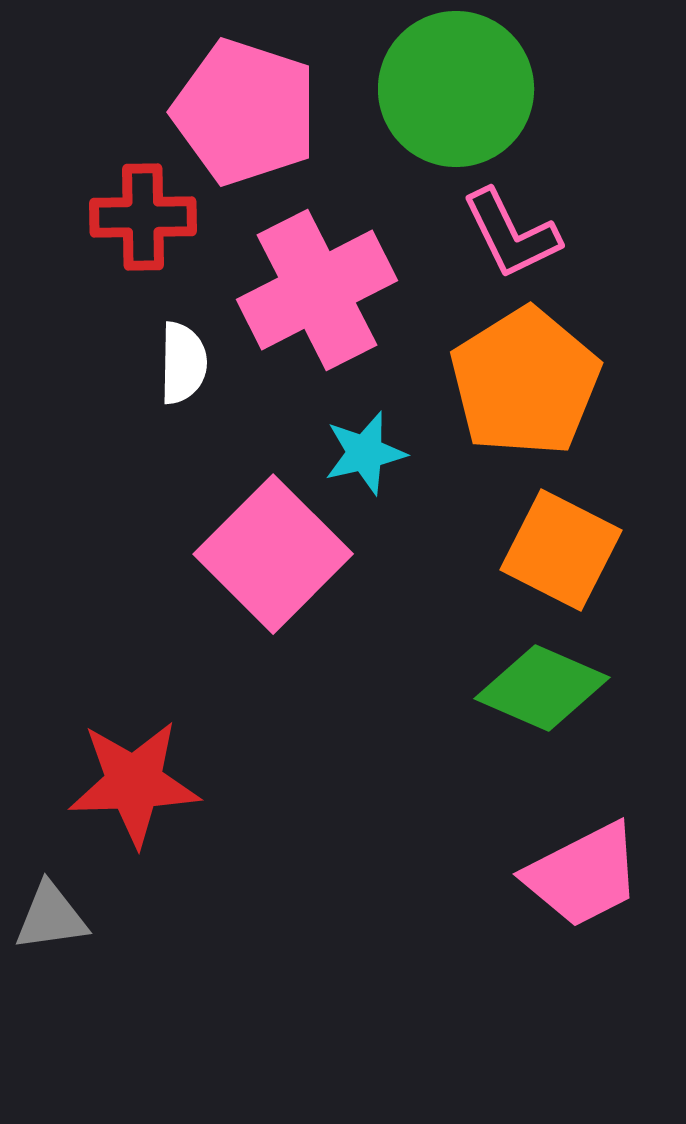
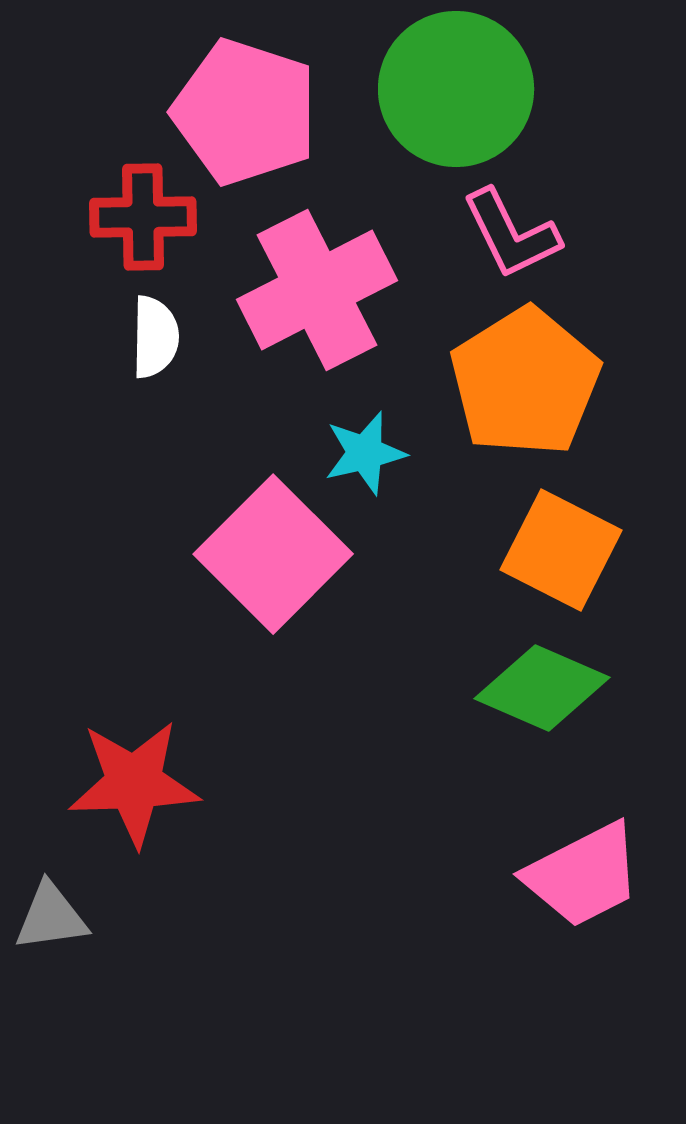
white semicircle: moved 28 px left, 26 px up
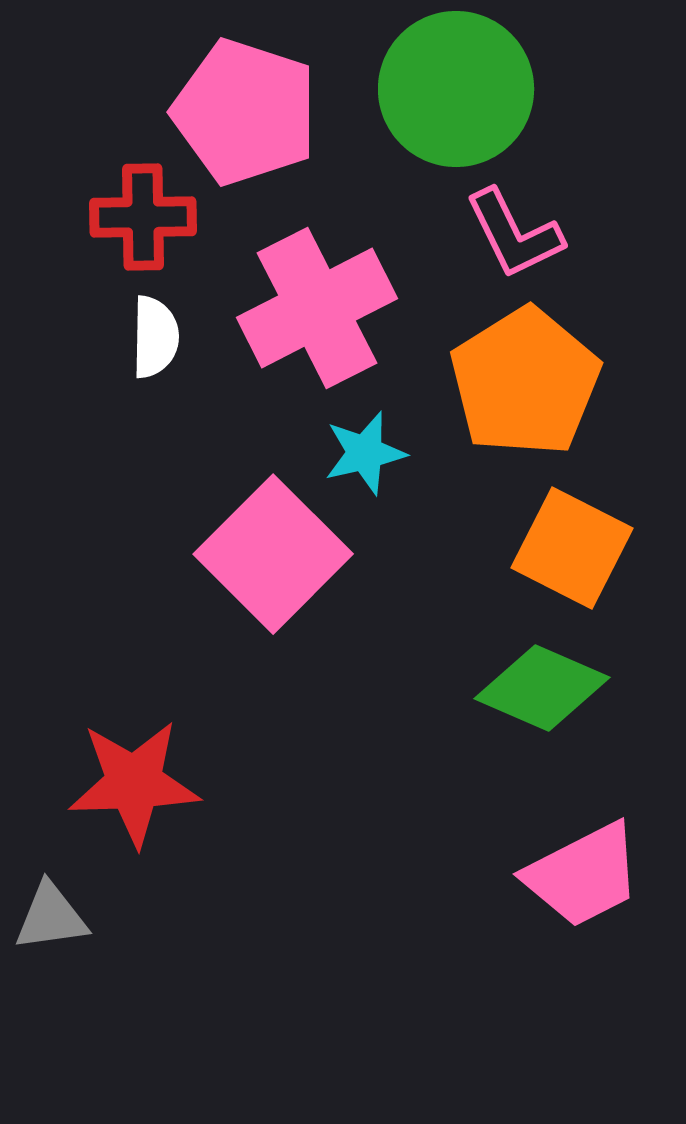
pink L-shape: moved 3 px right
pink cross: moved 18 px down
orange square: moved 11 px right, 2 px up
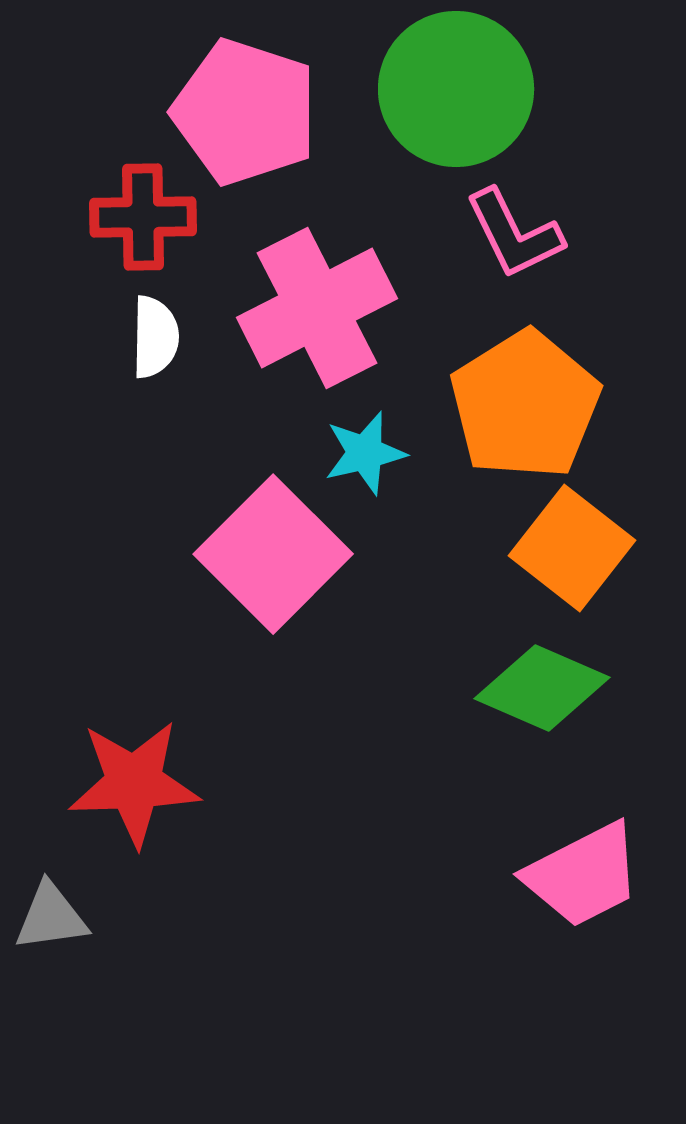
orange pentagon: moved 23 px down
orange square: rotated 11 degrees clockwise
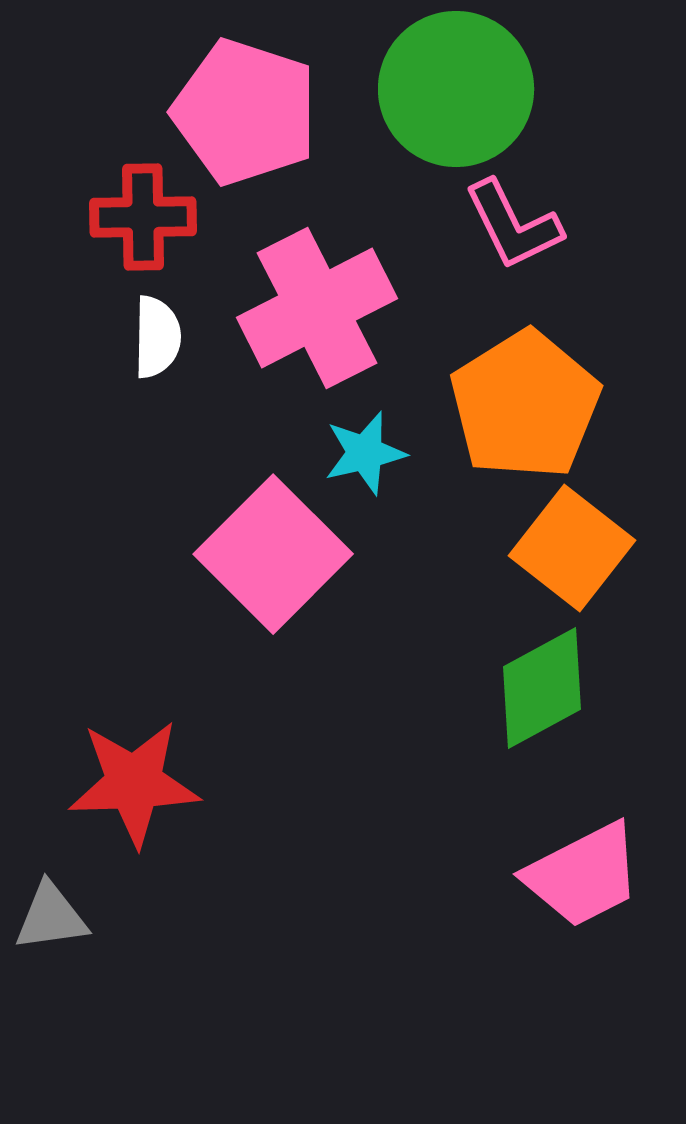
pink L-shape: moved 1 px left, 9 px up
white semicircle: moved 2 px right
green diamond: rotated 52 degrees counterclockwise
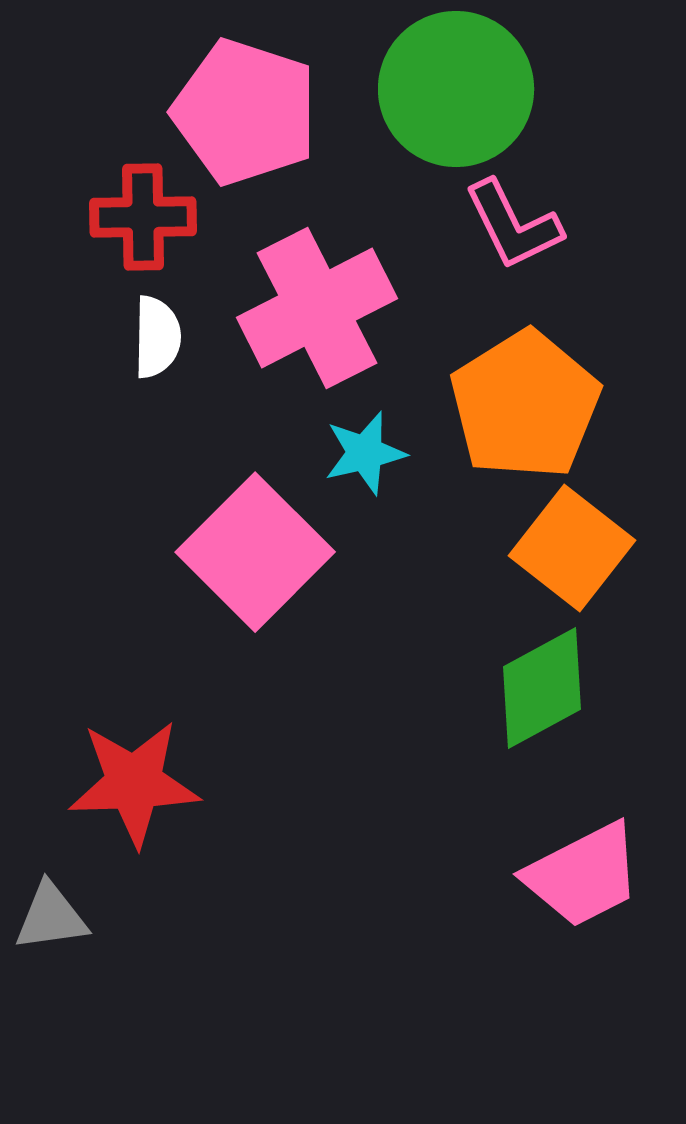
pink square: moved 18 px left, 2 px up
